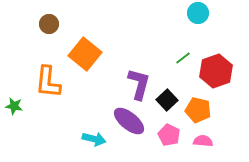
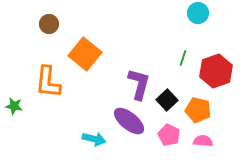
green line: rotated 35 degrees counterclockwise
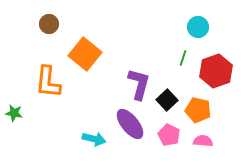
cyan circle: moved 14 px down
green star: moved 7 px down
purple ellipse: moved 1 px right, 3 px down; rotated 12 degrees clockwise
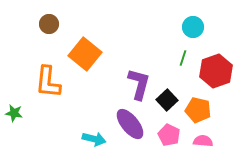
cyan circle: moved 5 px left
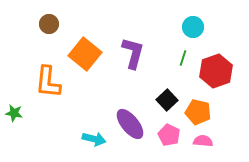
purple L-shape: moved 6 px left, 31 px up
orange pentagon: moved 2 px down
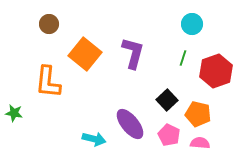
cyan circle: moved 1 px left, 3 px up
orange pentagon: moved 2 px down
pink semicircle: moved 3 px left, 2 px down
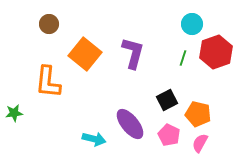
red hexagon: moved 19 px up
black square: rotated 15 degrees clockwise
green star: rotated 18 degrees counterclockwise
pink semicircle: rotated 66 degrees counterclockwise
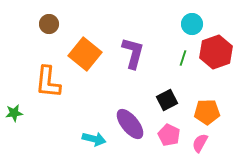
orange pentagon: moved 9 px right, 2 px up; rotated 15 degrees counterclockwise
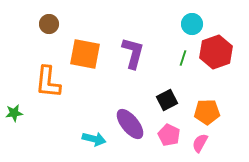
orange square: rotated 28 degrees counterclockwise
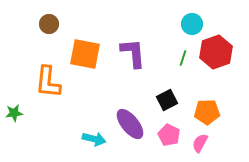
purple L-shape: rotated 20 degrees counterclockwise
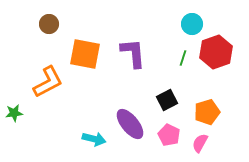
orange L-shape: rotated 124 degrees counterclockwise
orange pentagon: rotated 15 degrees counterclockwise
